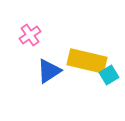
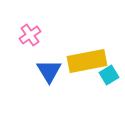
yellow rectangle: rotated 24 degrees counterclockwise
blue triangle: rotated 28 degrees counterclockwise
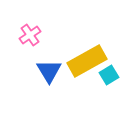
yellow rectangle: rotated 18 degrees counterclockwise
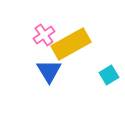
pink cross: moved 14 px right
yellow rectangle: moved 16 px left, 17 px up
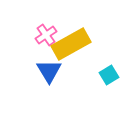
pink cross: moved 2 px right
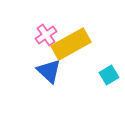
blue triangle: rotated 16 degrees counterclockwise
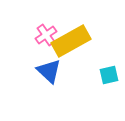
yellow rectangle: moved 3 px up
cyan square: rotated 18 degrees clockwise
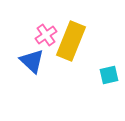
yellow rectangle: rotated 39 degrees counterclockwise
blue triangle: moved 17 px left, 10 px up
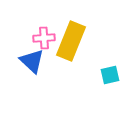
pink cross: moved 2 px left, 3 px down; rotated 30 degrees clockwise
cyan square: moved 1 px right
